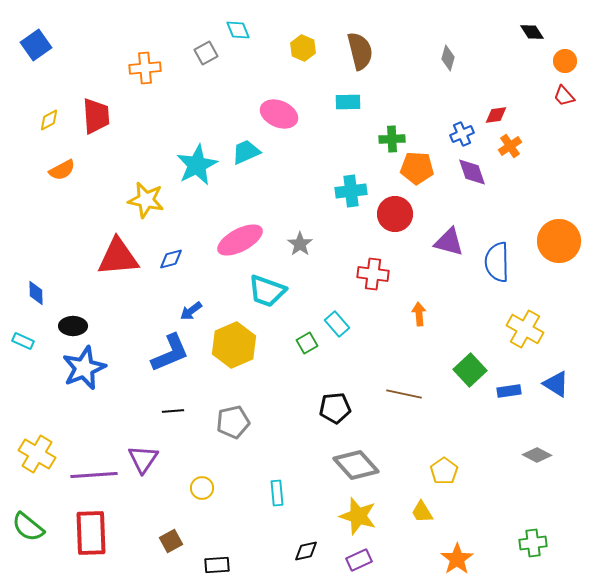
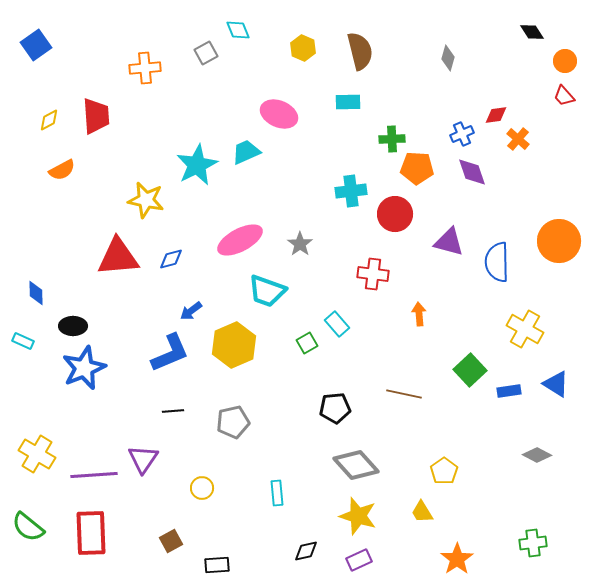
orange cross at (510, 146): moved 8 px right, 7 px up; rotated 15 degrees counterclockwise
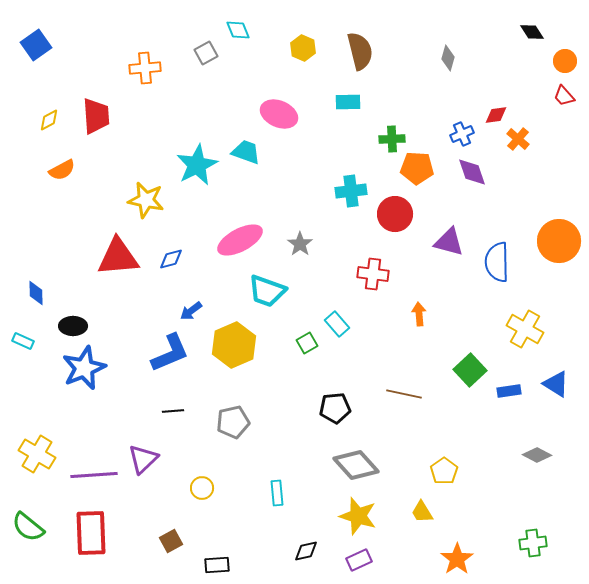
cyan trapezoid at (246, 152): rotated 44 degrees clockwise
purple triangle at (143, 459): rotated 12 degrees clockwise
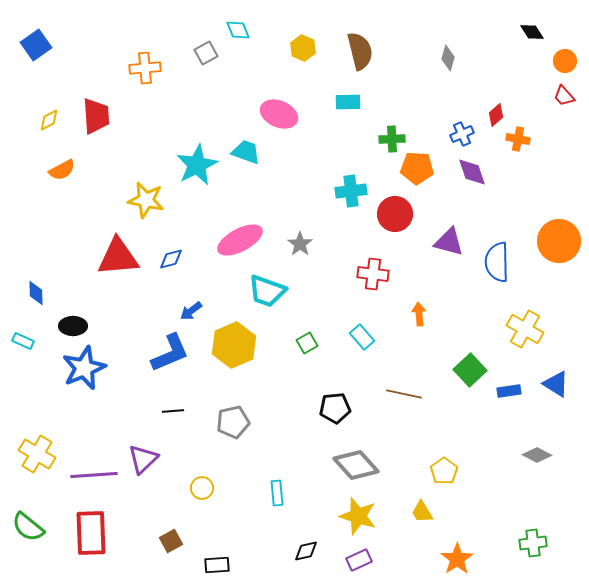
red diamond at (496, 115): rotated 35 degrees counterclockwise
orange cross at (518, 139): rotated 30 degrees counterclockwise
cyan rectangle at (337, 324): moved 25 px right, 13 px down
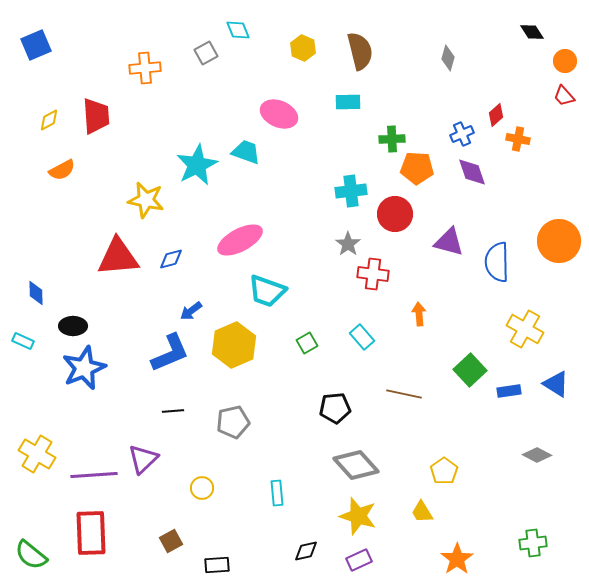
blue square at (36, 45): rotated 12 degrees clockwise
gray star at (300, 244): moved 48 px right
green semicircle at (28, 527): moved 3 px right, 28 px down
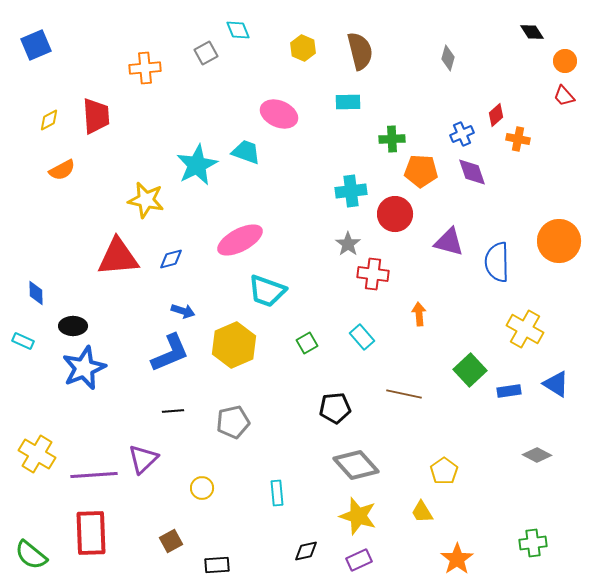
orange pentagon at (417, 168): moved 4 px right, 3 px down
blue arrow at (191, 311): moved 8 px left; rotated 125 degrees counterclockwise
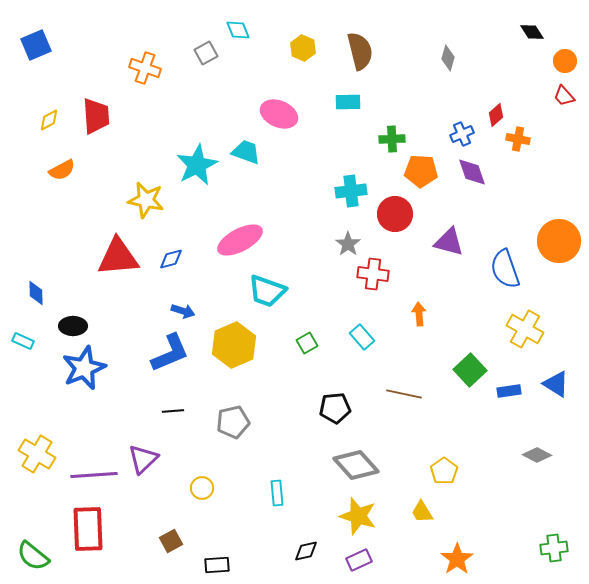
orange cross at (145, 68): rotated 24 degrees clockwise
blue semicircle at (497, 262): moved 8 px right, 7 px down; rotated 18 degrees counterclockwise
red rectangle at (91, 533): moved 3 px left, 4 px up
green cross at (533, 543): moved 21 px right, 5 px down
green semicircle at (31, 555): moved 2 px right, 1 px down
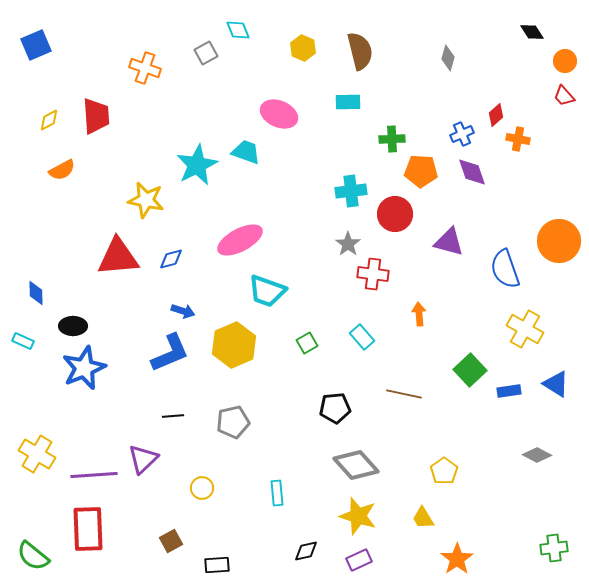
black line at (173, 411): moved 5 px down
yellow trapezoid at (422, 512): moved 1 px right, 6 px down
